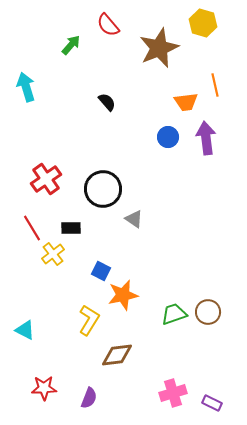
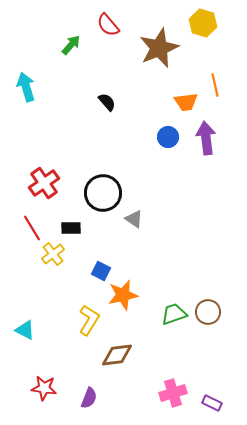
red cross: moved 2 px left, 4 px down
black circle: moved 4 px down
red star: rotated 10 degrees clockwise
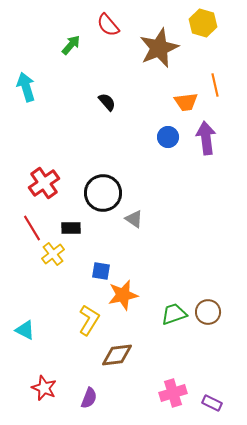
blue square: rotated 18 degrees counterclockwise
red star: rotated 15 degrees clockwise
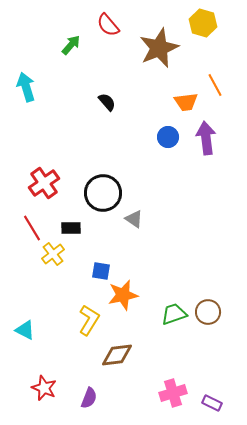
orange line: rotated 15 degrees counterclockwise
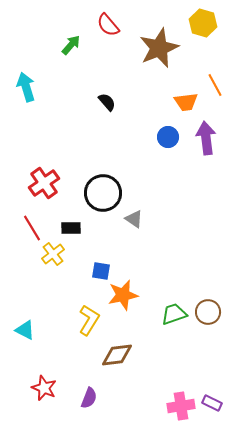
pink cross: moved 8 px right, 13 px down; rotated 8 degrees clockwise
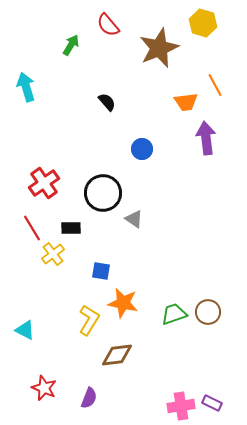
green arrow: rotated 10 degrees counterclockwise
blue circle: moved 26 px left, 12 px down
orange star: moved 8 px down; rotated 24 degrees clockwise
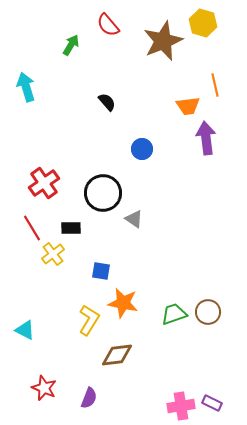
brown star: moved 4 px right, 7 px up
orange line: rotated 15 degrees clockwise
orange trapezoid: moved 2 px right, 4 px down
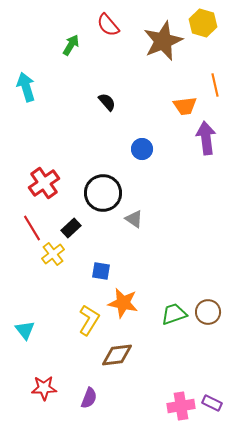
orange trapezoid: moved 3 px left
black rectangle: rotated 42 degrees counterclockwise
cyan triangle: rotated 25 degrees clockwise
red star: rotated 25 degrees counterclockwise
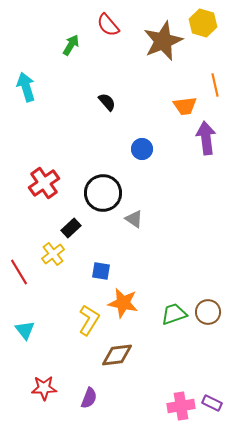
red line: moved 13 px left, 44 px down
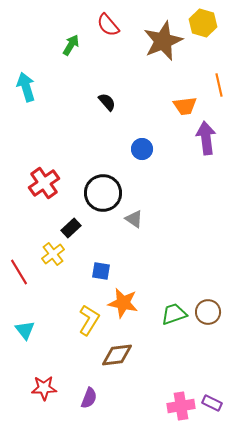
orange line: moved 4 px right
